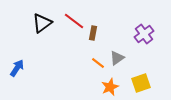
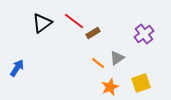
brown rectangle: rotated 48 degrees clockwise
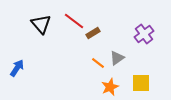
black triangle: moved 1 px left, 1 px down; rotated 35 degrees counterclockwise
yellow square: rotated 18 degrees clockwise
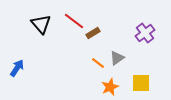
purple cross: moved 1 px right, 1 px up
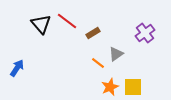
red line: moved 7 px left
gray triangle: moved 1 px left, 4 px up
yellow square: moved 8 px left, 4 px down
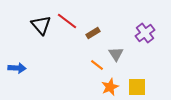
black triangle: moved 1 px down
gray triangle: rotated 28 degrees counterclockwise
orange line: moved 1 px left, 2 px down
blue arrow: rotated 60 degrees clockwise
yellow square: moved 4 px right
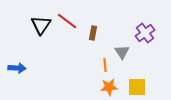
black triangle: rotated 15 degrees clockwise
brown rectangle: rotated 48 degrees counterclockwise
gray triangle: moved 6 px right, 2 px up
orange line: moved 8 px right; rotated 48 degrees clockwise
orange star: moved 1 px left; rotated 18 degrees clockwise
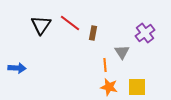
red line: moved 3 px right, 2 px down
orange star: rotated 18 degrees clockwise
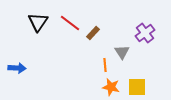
black triangle: moved 3 px left, 3 px up
brown rectangle: rotated 32 degrees clockwise
orange star: moved 2 px right
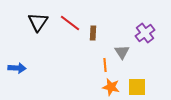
brown rectangle: rotated 40 degrees counterclockwise
